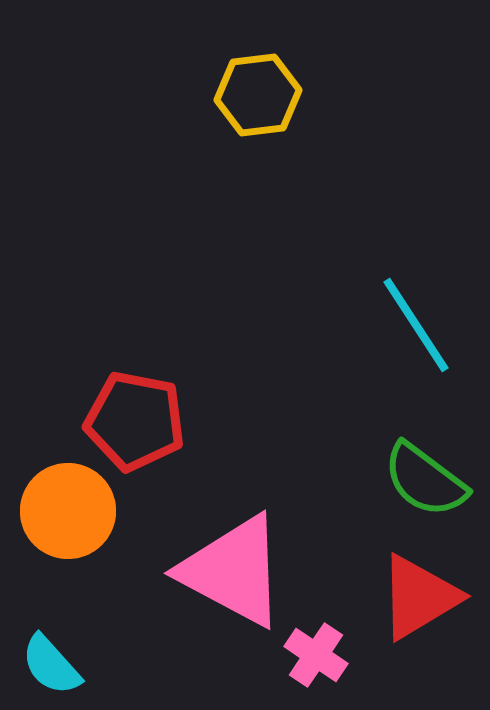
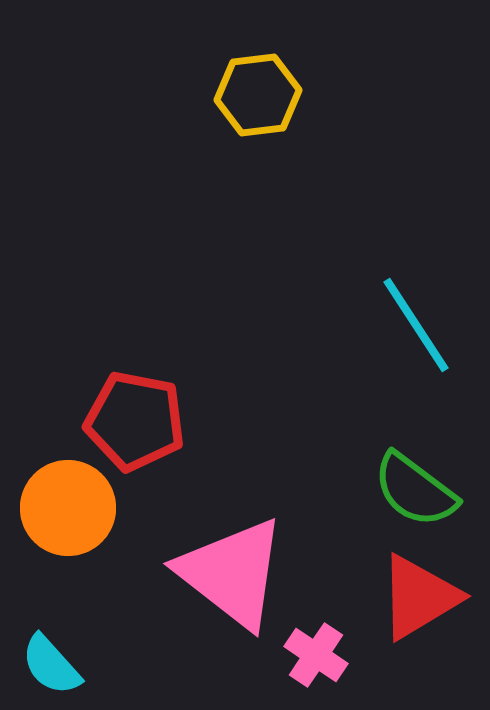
green semicircle: moved 10 px left, 10 px down
orange circle: moved 3 px up
pink triangle: moved 1 px left, 2 px down; rotated 10 degrees clockwise
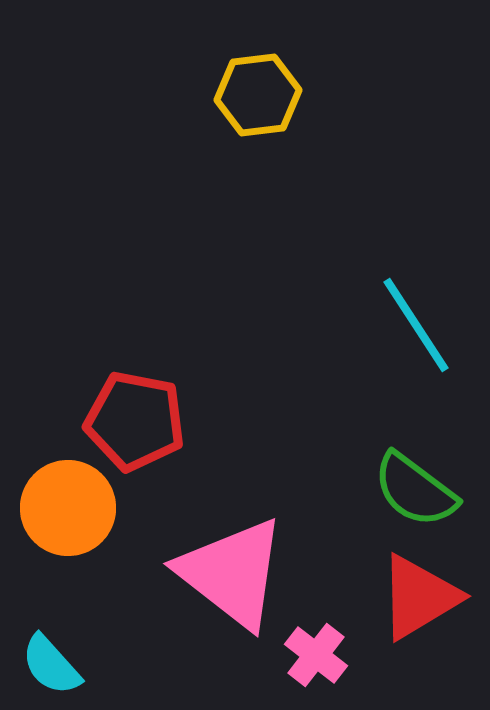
pink cross: rotated 4 degrees clockwise
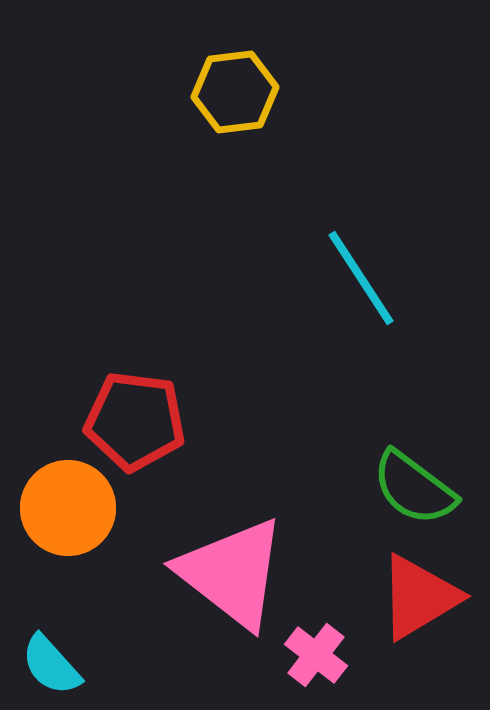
yellow hexagon: moved 23 px left, 3 px up
cyan line: moved 55 px left, 47 px up
red pentagon: rotated 4 degrees counterclockwise
green semicircle: moved 1 px left, 2 px up
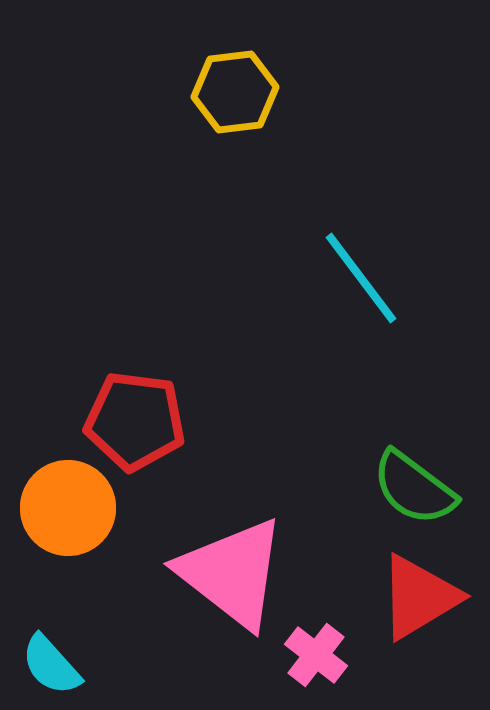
cyan line: rotated 4 degrees counterclockwise
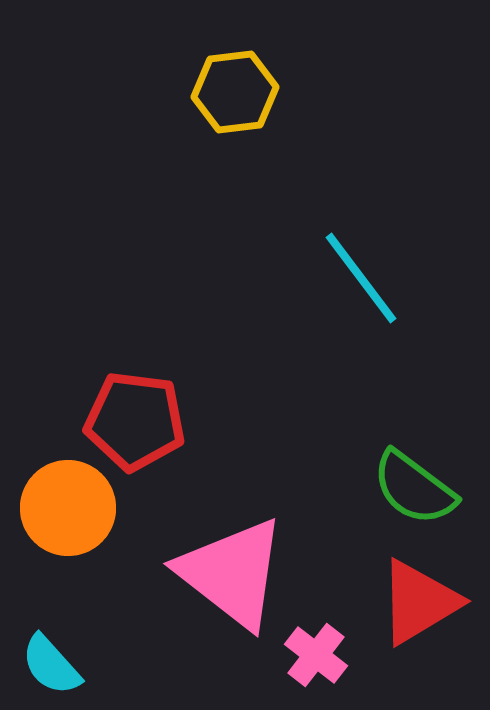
red triangle: moved 5 px down
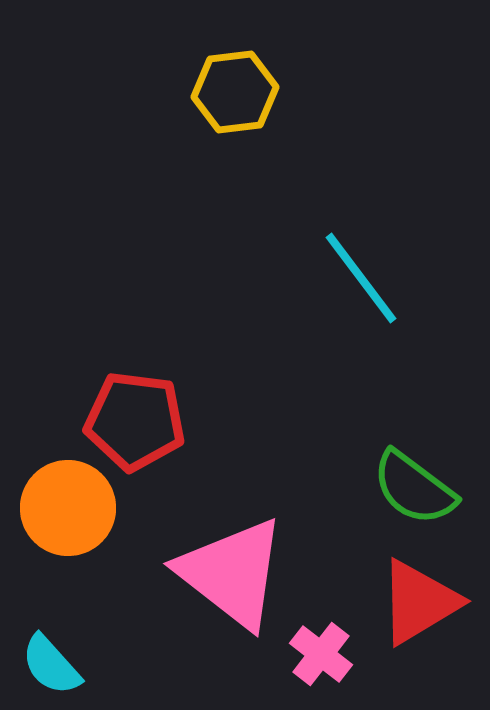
pink cross: moved 5 px right, 1 px up
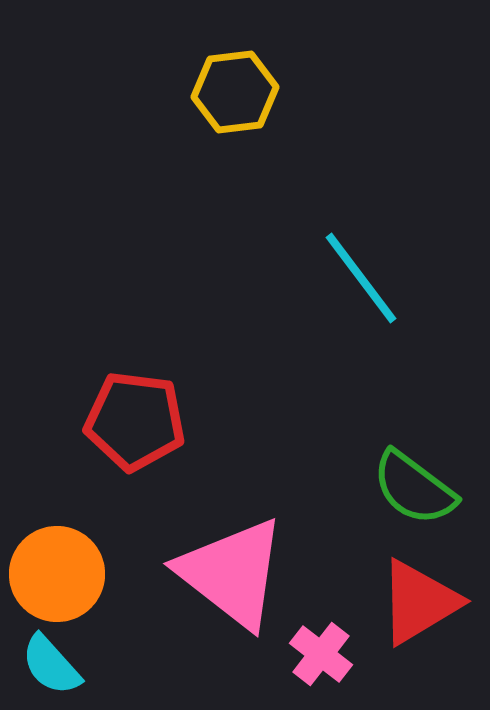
orange circle: moved 11 px left, 66 px down
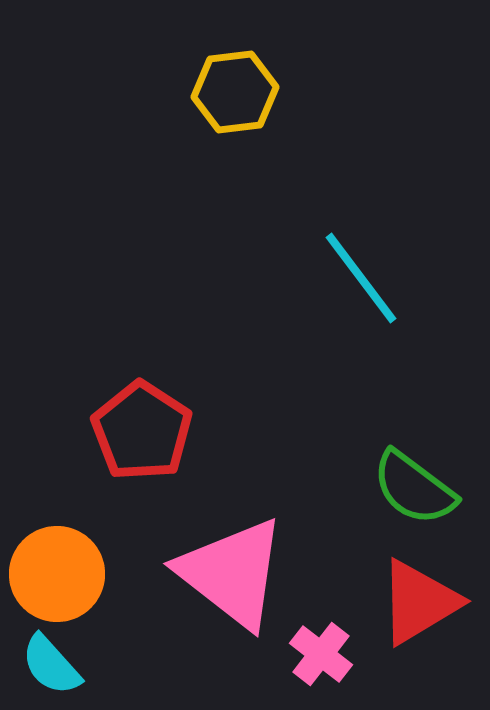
red pentagon: moved 7 px right, 10 px down; rotated 26 degrees clockwise
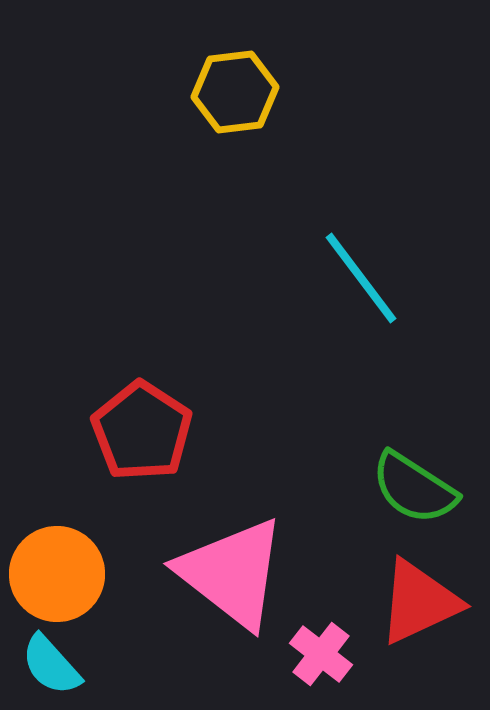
green semicircle: rotated 4 degrees counterclockwise
red triangle: rotated 6 degrees clockwise
